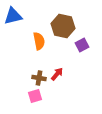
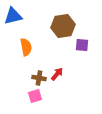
brown hexagon: rotated 20 degrees counterclockwise
orange semicircle: moved 13 px left, 6 px down
purple square: rotated 32 degrees clockwise
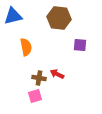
brown hexagon: moved 4 px left, 8 px up; rotated 15 degrees clockwise
purple square: moved 2 px left
red arrow: rotated 104 degrees counterclockwise
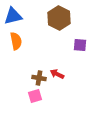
brown hexagon: rotated 20 degrees clockwise
orange semicircle: moved 10 px left, 6 px up
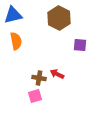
blue triangle: moved 1 px up
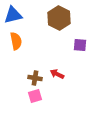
brown cross: moved 4 px left
